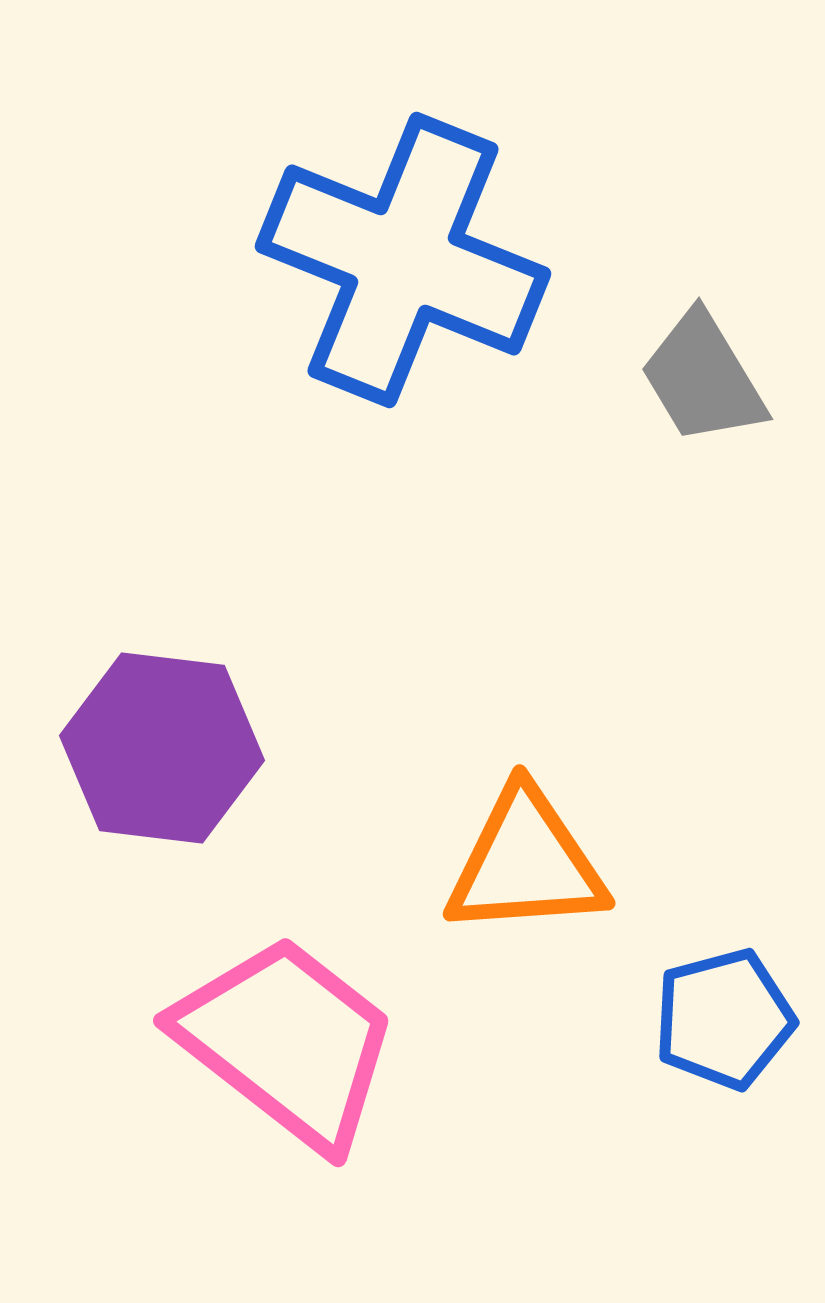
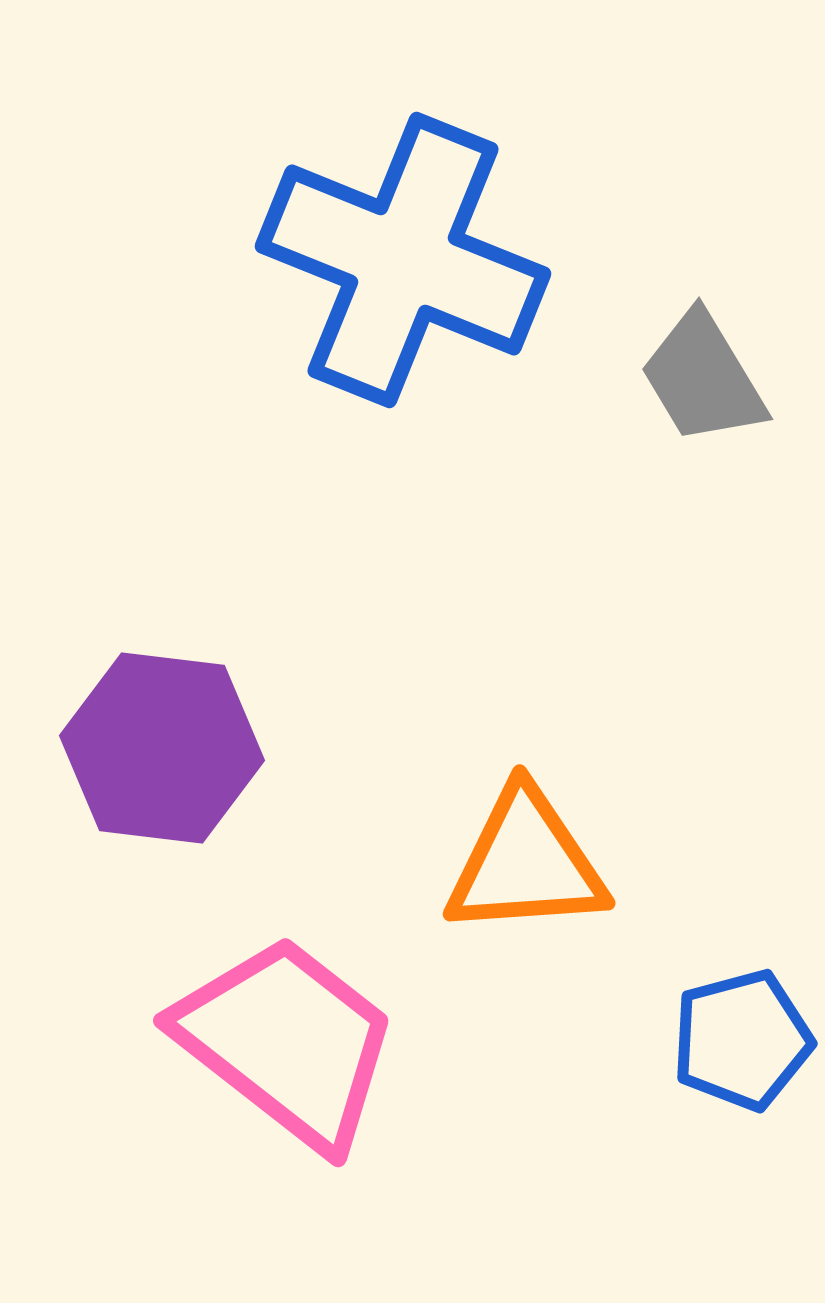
blue pentagon: moved 18 px right, 21 px down
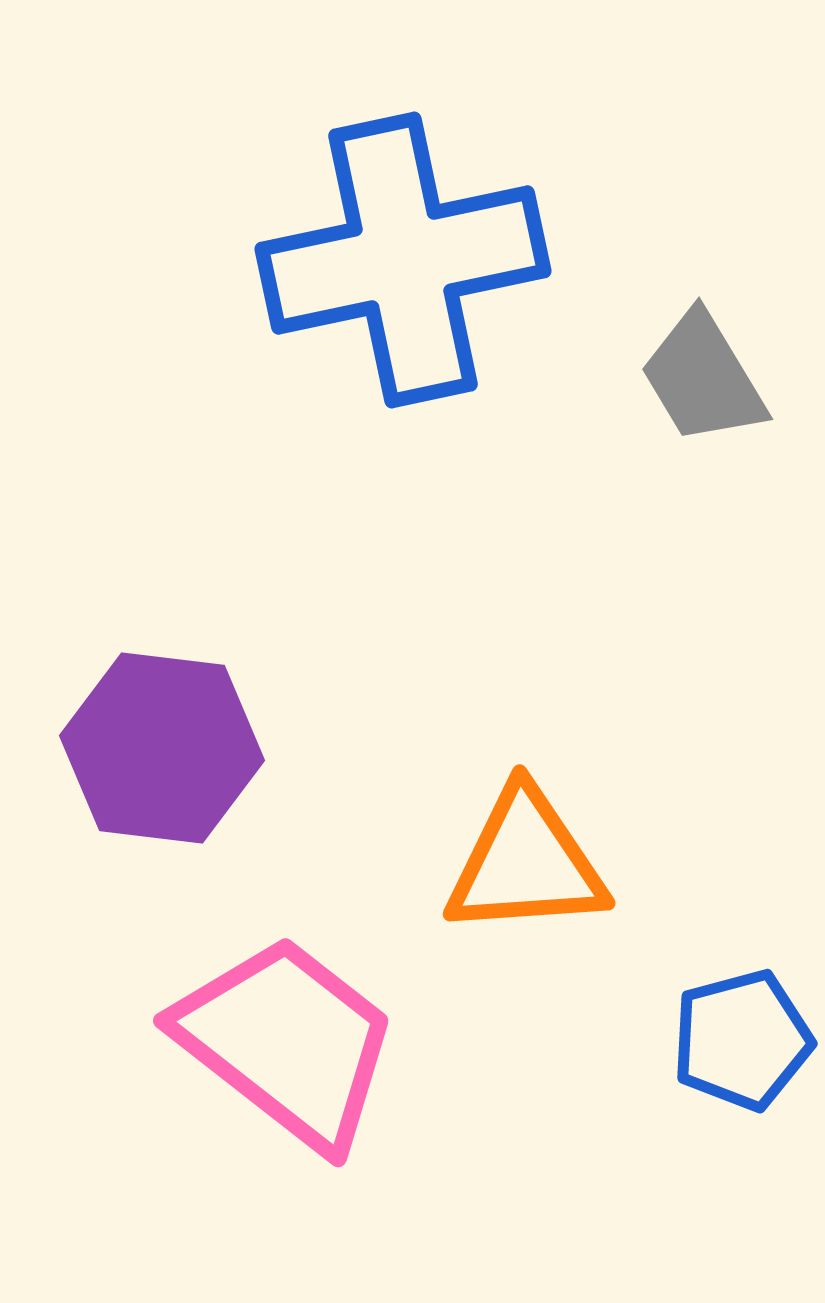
blue cross: rotated 34 degrees counterclockwise
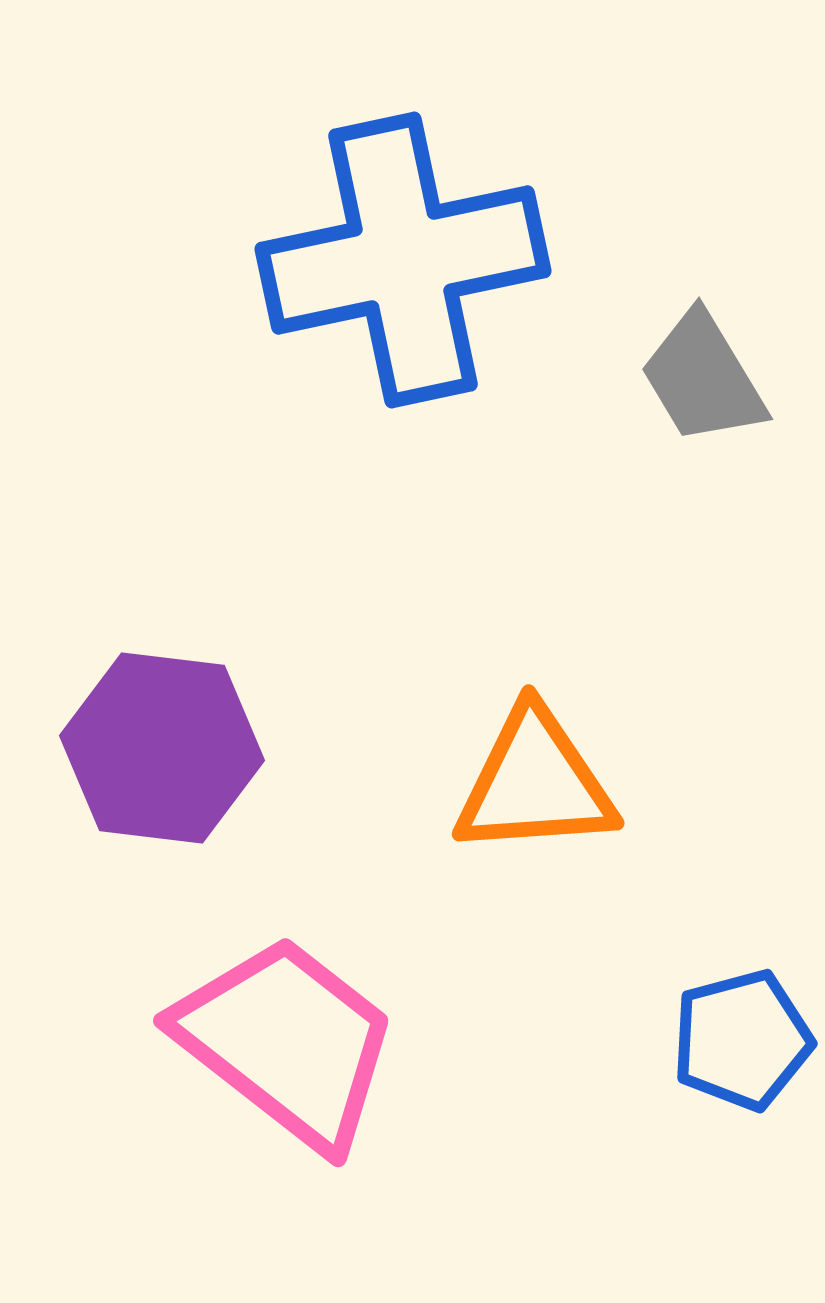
orange triangle: moved 9 px right, 80 px up
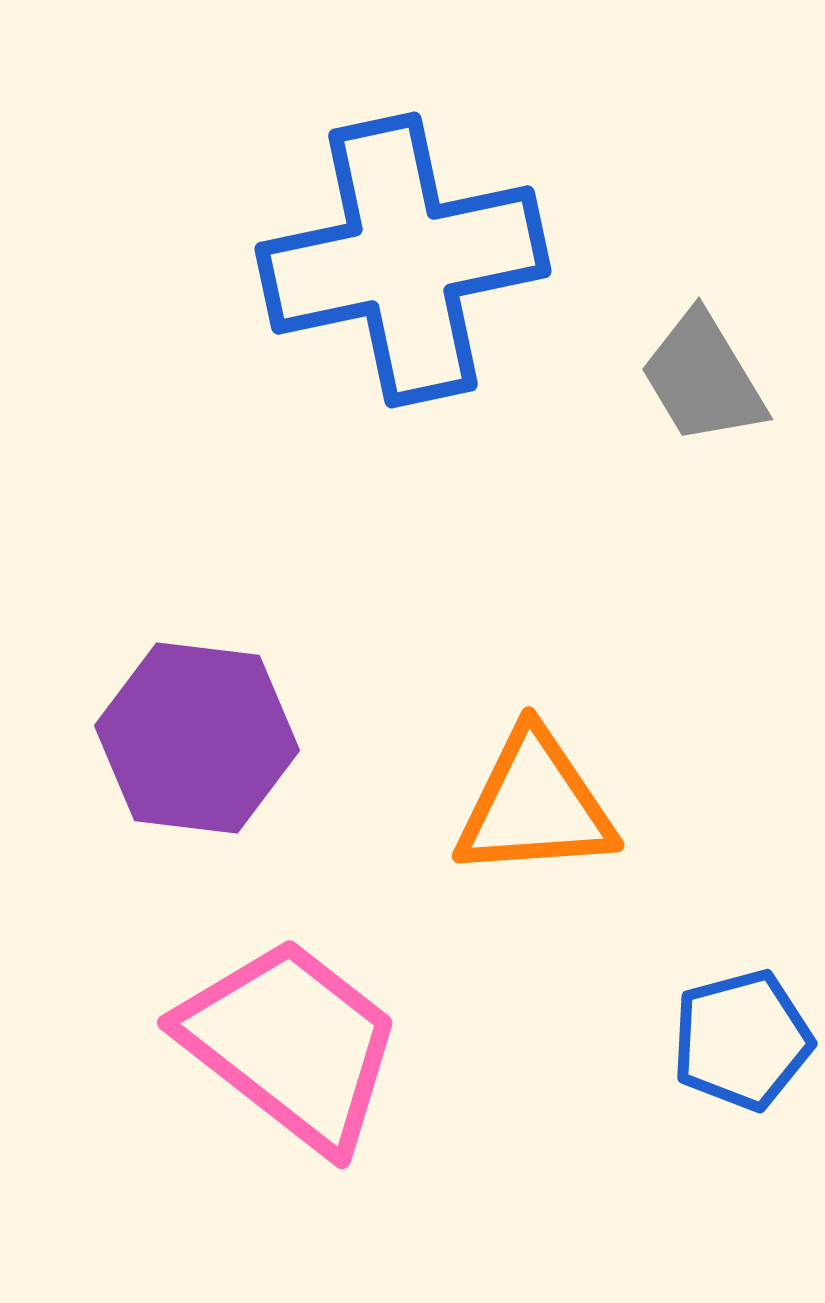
purple hexagon: moved 35 px right, 10 px up
orange triangle: moved 22 px down
pink trapezoid: moved 4 px right, 2 px down
